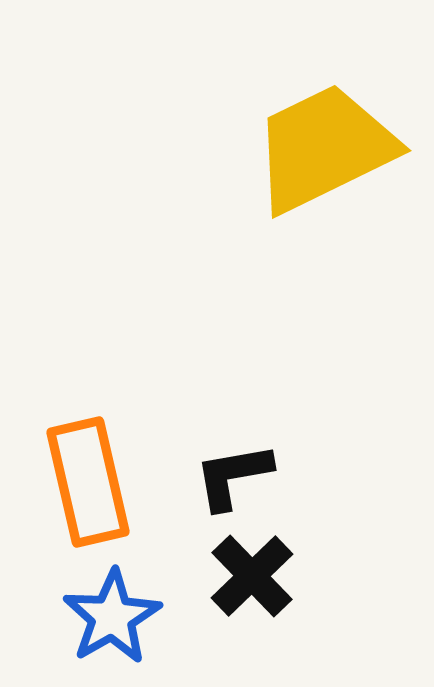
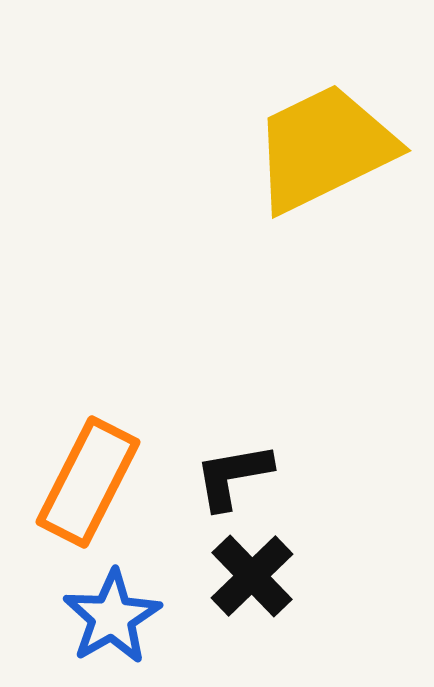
orange rectangle: rotated 40 degrees clockwise
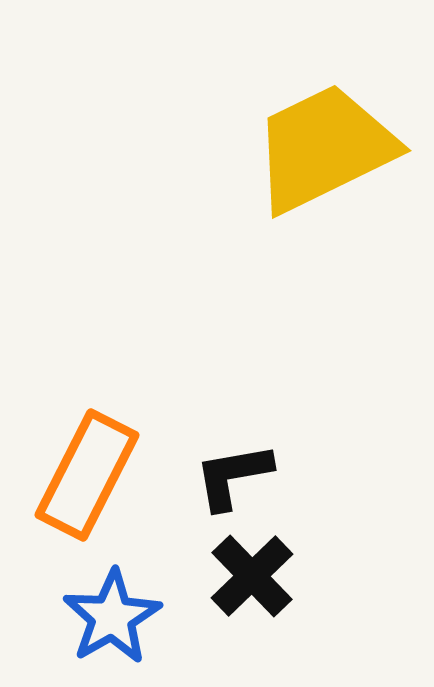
orange rectangle: moved 1 px left, 7 px up
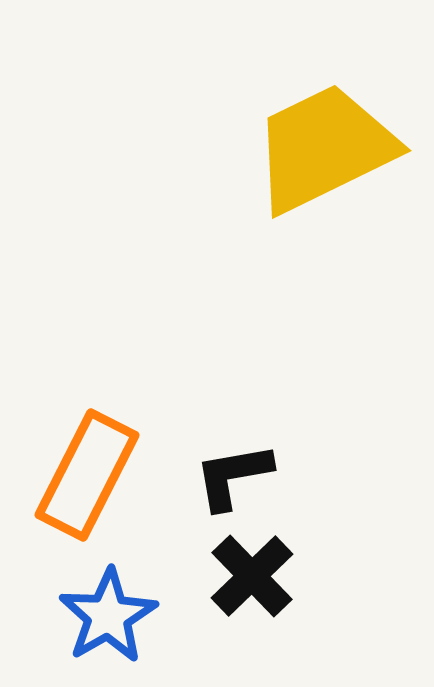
blue star: moved 4 px left, 1 px up
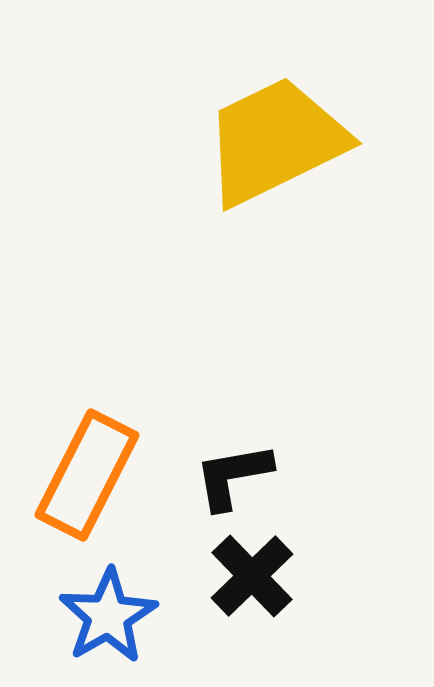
yellow trapezoid: moved 49 px left, 7 px up
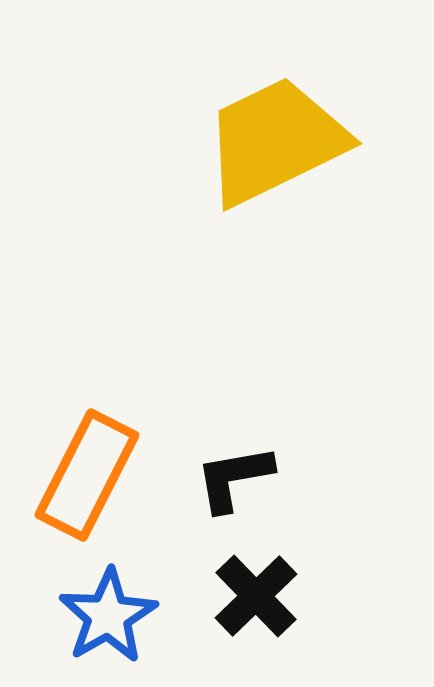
black L-shape: moved 1 px right, 2 px down
black cross: moved 4 px right, 20 px down
